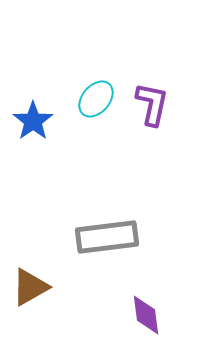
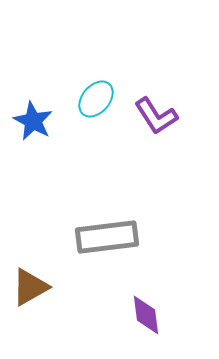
purple L-shape: moved 4 px right, 12 px down; rotated 135 degrees clockwise
blue star: rotated 9 degrees counterclockwise
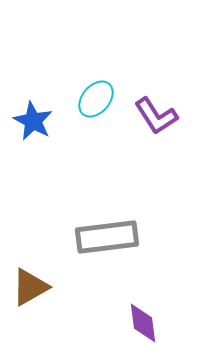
purple diamond: moved 3 px left, 8 px down
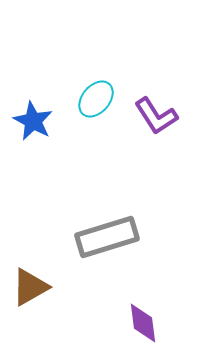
gray rectangle: rotated 10 degrees counterclockwise
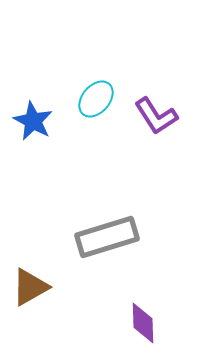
purple diamond: rotated 6 degrees clockwise
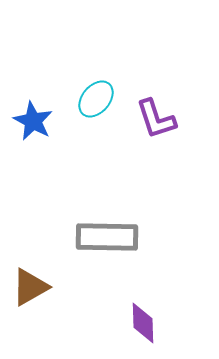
purple L-shape: moved 3 px down; rotated 15 degrees clockwise
gray rectangle: rotated 18 degrees clockwise
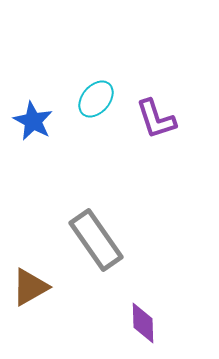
gray rectangle: moved 11 px left, 3 px down; rotated 54 degrees clockwise
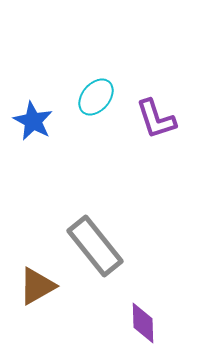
cyan ellipse: moved 2 px up
gray rectangle: moved 1 px left, 6 px down; rotated 4 degrees counterclockwise
brown triangle: moved 7 px right, 1 px up
